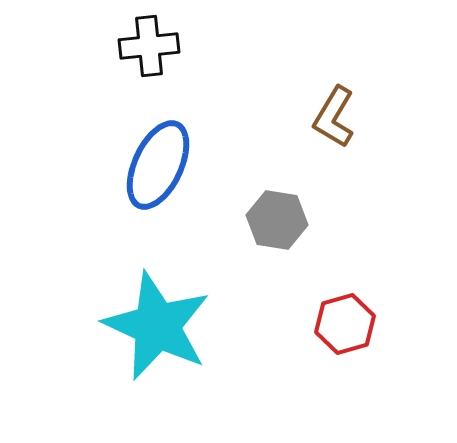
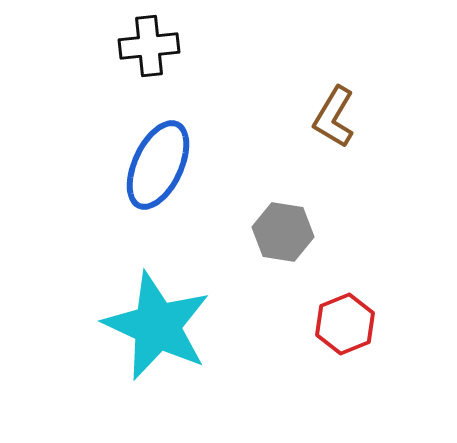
gray hexagon: moved 6 px right, 12 px down
red hexagon: rotated 6 degrees counterclockwise
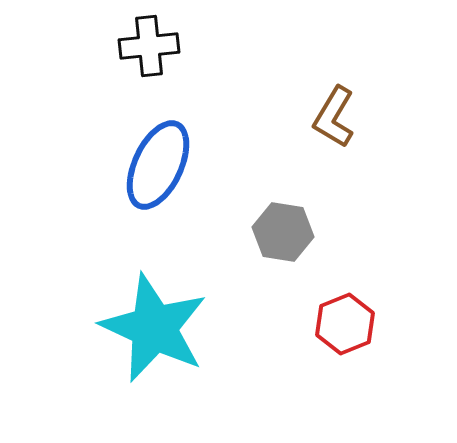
cyan star: moved 3 px left, 2 px down
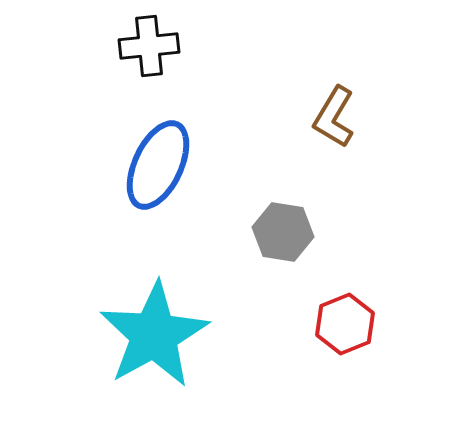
cyan star: moved 7 px down; rotated 18 degrees clockwise
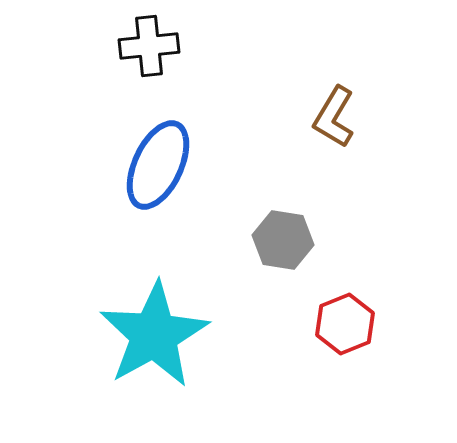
gray hexagon: moved 8 px down
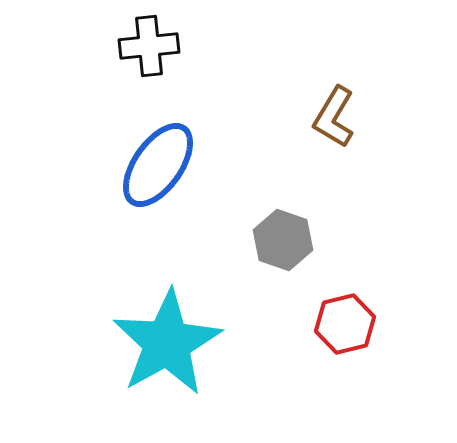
blue ellipse: rotated 10 degrees clockwise
gray hexagon: rotated 10 degrees clockwise
red hexagon: rotated 8 degrees clockwise
cyan star: moved 13 px right, 8 px down
